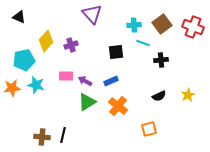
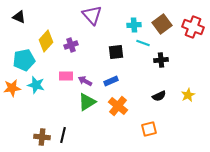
purple triangle: moved 1 px down
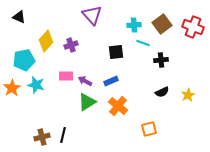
orange star: rotated 24 degrees counterclockwise
black semicircle: moved 3 px right, 4 px up
brown cross: rotated 21 degrees counterclockwise
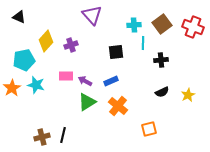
cyan line: rotated 72 degrees clockwise
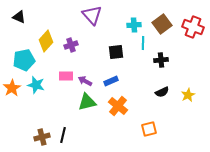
green triangle: rotated 18 degrees clockwise
